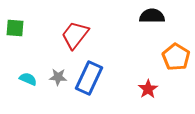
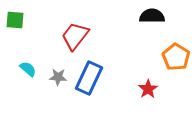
green square: moved 8 px up
red trapezoid: moved 1 px down
cyan semicircle: moved 10 px up; rotated 18 degrees clockwise
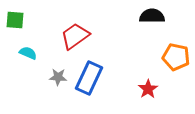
red trapezoid: rotated 16 degrees clockwise
orange pentagon: rotated 20 degrees counterclockwise
cyan semicircle: moved 16 px up; rotated 18 degrees counterclockwise
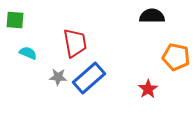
red trapezoid: moved 7 px down; rotated 116 degrees clockwise
blue rectangle: rotated 24 degrees clockwise
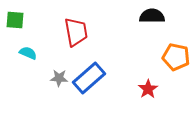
red trapezoid: moved 1 px right, 11 px up
gray star: moved 1 px right, 1 px down
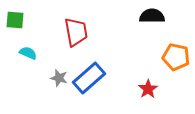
gray star: rotated 12 degrees clockwise
